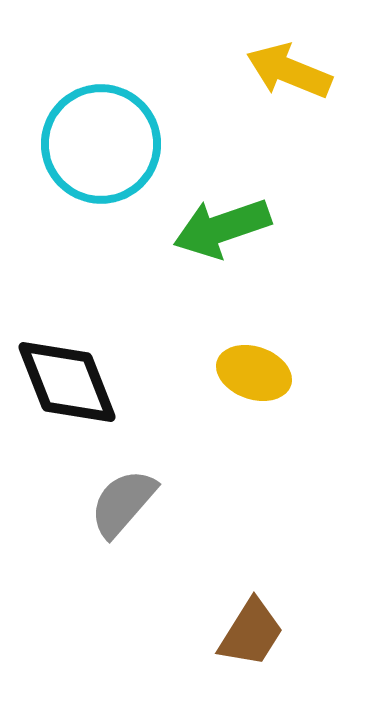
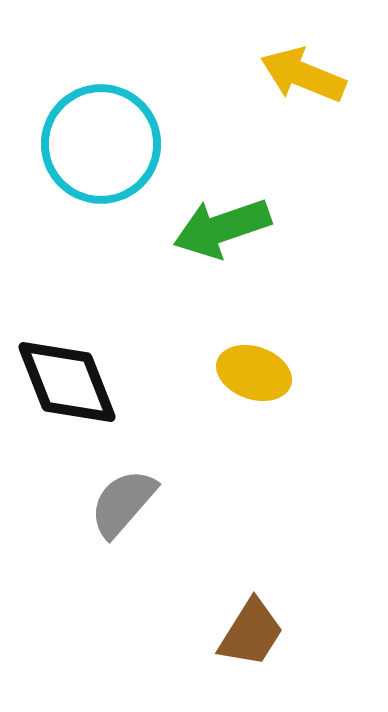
yellow arrow: moved 14 px right, 4 px down
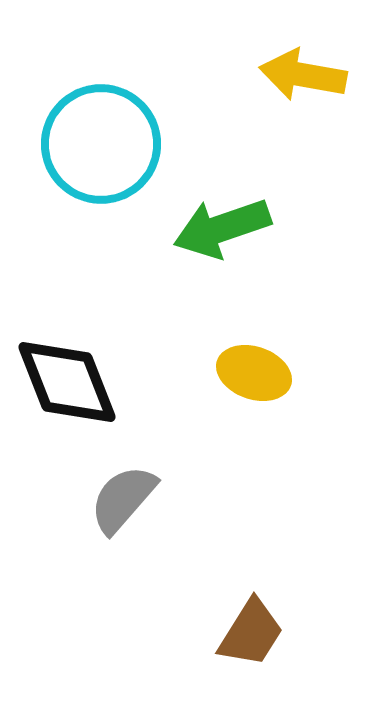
yellow arrow: rotated 12 degrees counterclockwise
gray semicircle: moved 4 px up
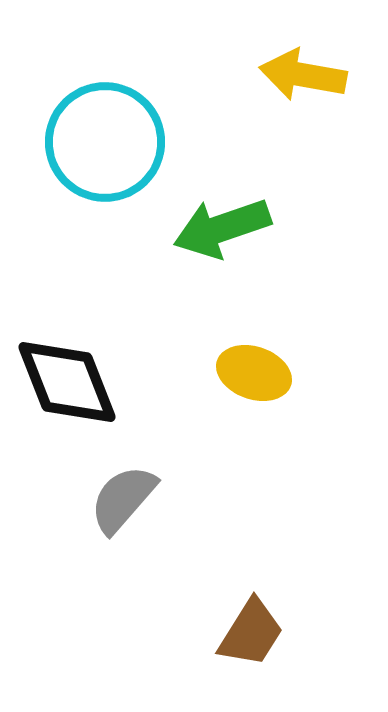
cyan circle: moved 4 px right, 2 px up
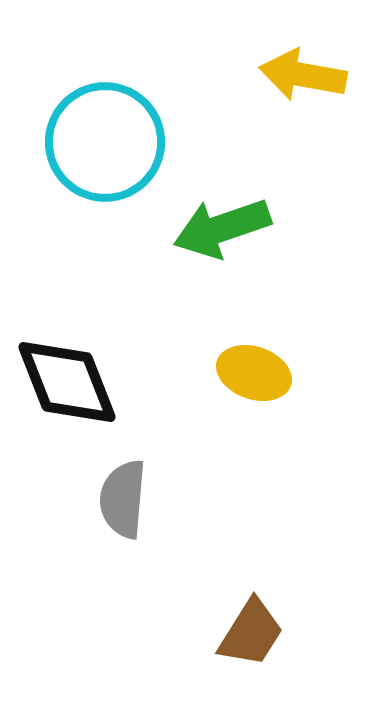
gray semicircle: rotated 36 degrees counterclockwise
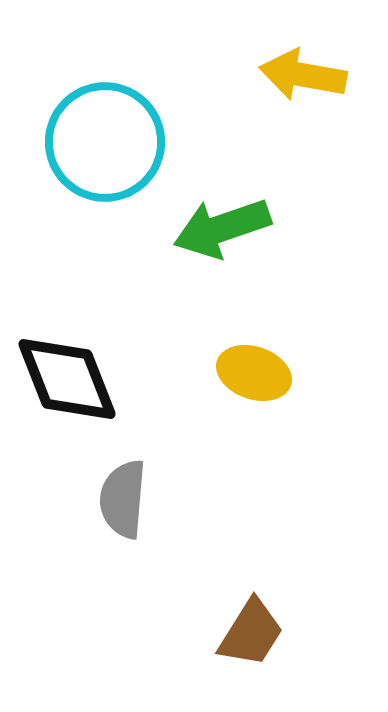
black diamond: moved 3 px up
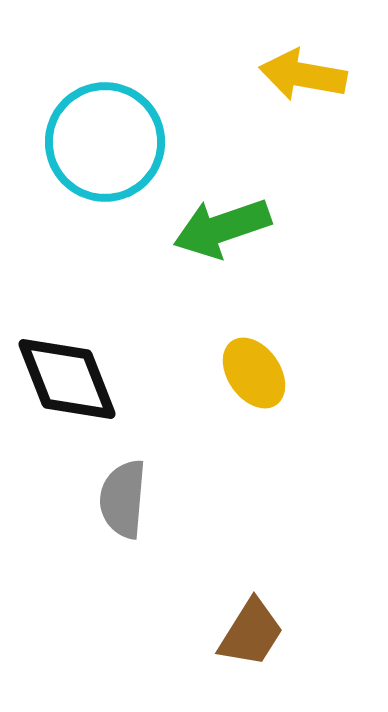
yellow ellipse: rotated 36 degrees clockwise
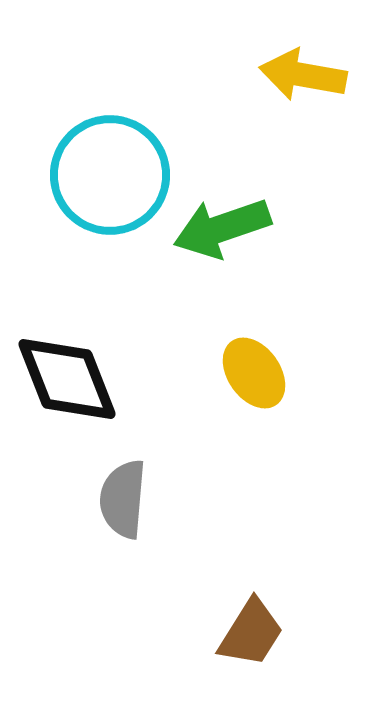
cyan circle: moved 5 px right, 33 px down
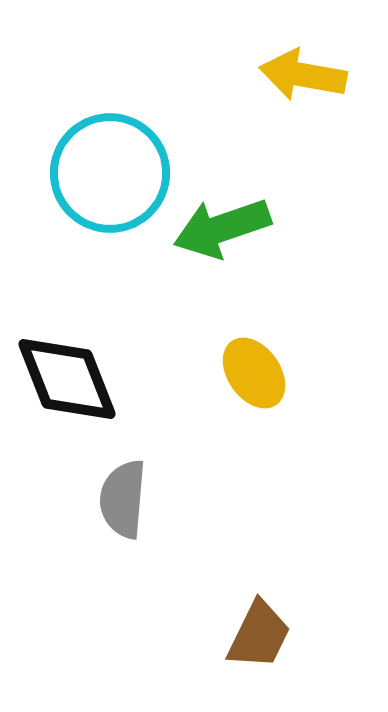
cyan circle: moved 2 px up
brown trapezoid: moved 8 px right, 2 px down; rotated 6 degrees counterclockwise
